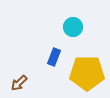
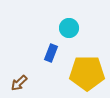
cyan circle: moved 4 px left, 1 px down
blue rectangle: moved 3 px left, 4 px up
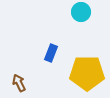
cyan circle: moved 12 px right, 16 px up
brown arrow: rotated 108 degrees clockwise
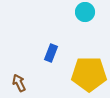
cyan circle: moved 4 px right
yellow pentagon: moved 2 px right, 1 px down
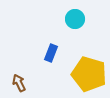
cyan circle: moved 10 px left, 7 px down
yellow pentagon: rotated 16 degrees clockwise
